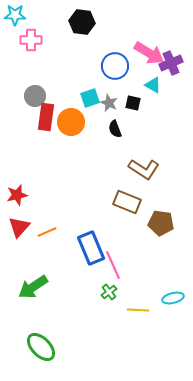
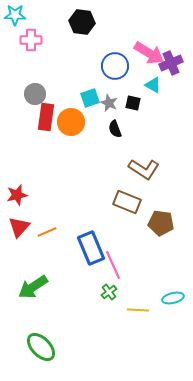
gray circle: moved 2 px up
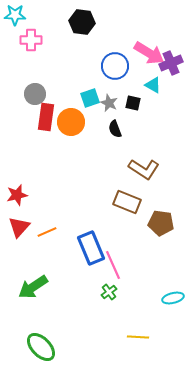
yellow line: moved 27 px down
